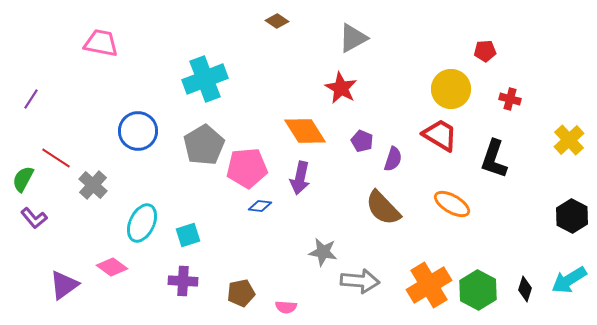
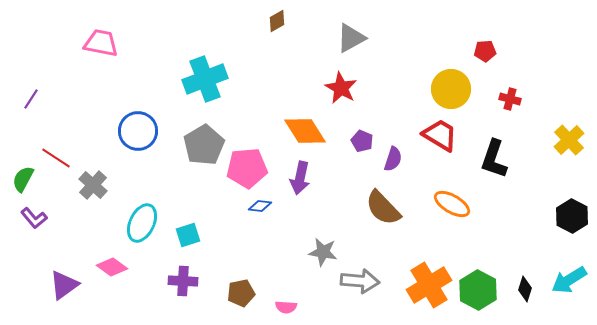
brown diamond: rotated 65 degrees counterclockwise
gray triangle: moved 2 px left
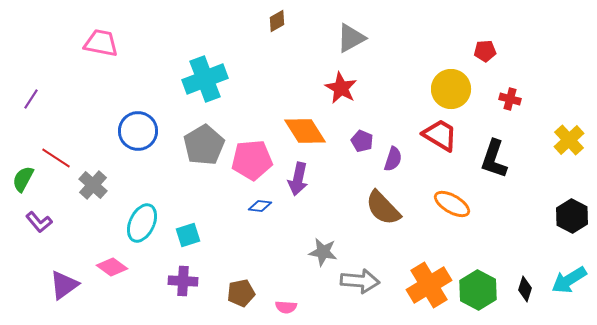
pink pentagon: moved 5 px right, 8 px up
purple arrow: moved 2 px left, 1 px down
purple L-shape: moved 5 px right, 4 px down
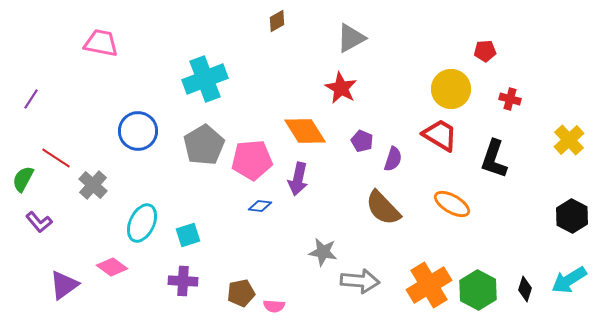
pink semicircle: moved 12 px left, 1 px up
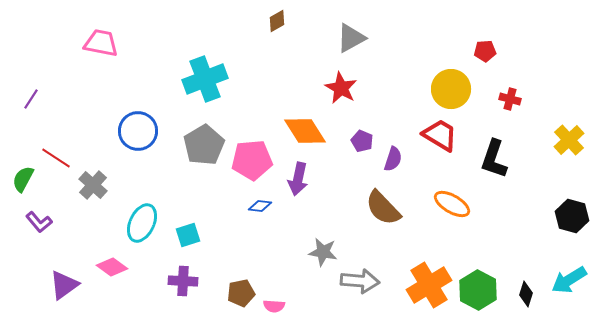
black hexagon: rotated 12 degrees counterclockwise
black diamond: moved 1 px right, 5 px down
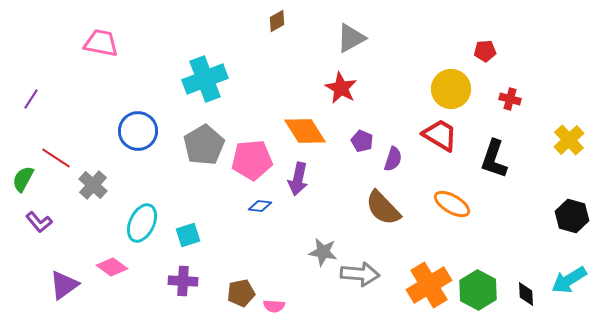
gray arrow: moved 7 px up
black diamond: rotated 20 degrees counterclockwise
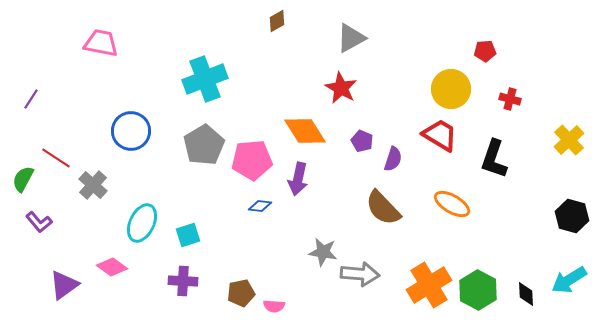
blue circle: moved 7 px left
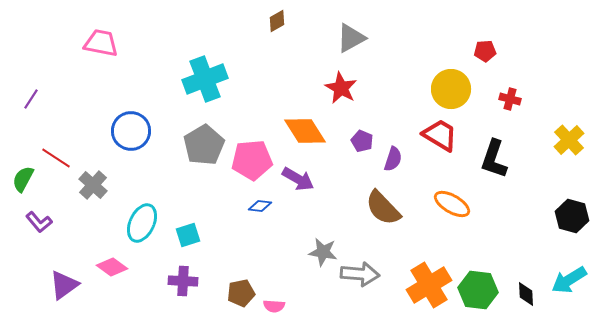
purple arrow: rotated 72 degrees counterclockwise
green hexagon: rotated 21 degrees counterclockwise
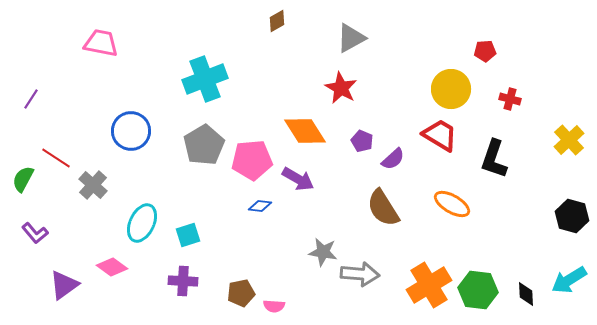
purple semicircle: rotated 30 degrees clockwise
brown semicircle: rotated 12 degrees clockwise
purple L-shape: moved 4 px left, 11 px down
